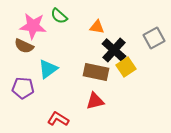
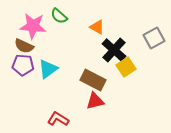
orange triangle: rotated 21 degrees clockwise
brown rectangle: moved 3 px left, 8 px down; rotated 15 degrees clockwise
purple pentagon: moved 23 px up
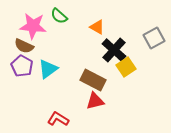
purple pentagon: moved 1 px left, 1 px down; rotated 25 degrees clockwise
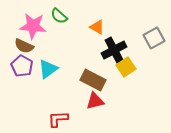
black cross: rotated 20 degrees clockwise
red L-shape: rotated 35 degrees counterclockwise
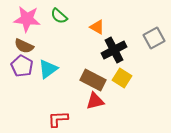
pink star: moved 6 px left, 7 px up
yellow square: moved 4 px left, 11 px down; rotated 24 degrees counterclockwise
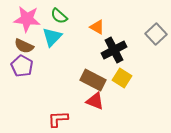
gray square: moved 2 px right, 4 px up; rotated 15 degrees counterclockwise
cyan triangle: moved 4 px right, 32 px up; rotated 10 degrees counterclockwise
red triangle: rotated 36 degrees clockwise
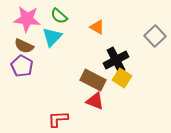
gray square: moved 1 px left, 2 px down
black cross: moved 2 px right, 10 px down
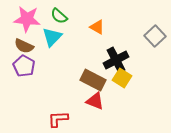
purple pentagon: moved 2 px right
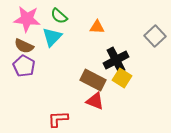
orange triangle: rotated 28 degrees counterclockwise
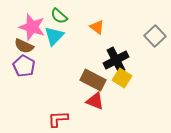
pink star: moved 5 px right, 8 px down; rotated 12 degrees clockwise
orange triangle: rotated 35 degrees clockwise
cyan triangle: moved 2 px right, 1 px up
